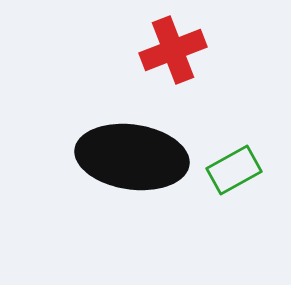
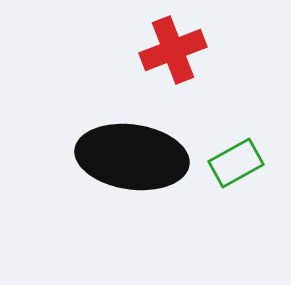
green rectangle: moved 2 px right, 7 px up
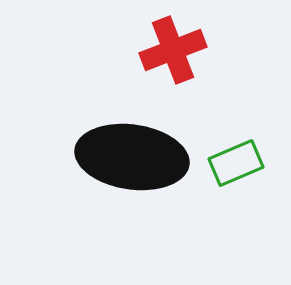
green rectangle: rotated 6 degrees clockwise
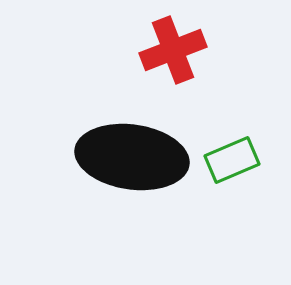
green rectangle: moved 4 px left, 3 px up
